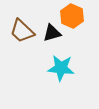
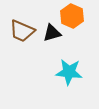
brown trapezoid: rotated 20 degrees counterclockwise
cyan star: moved 8 px right, 4 px down
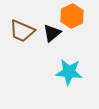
orange hexagon: rotated 10 degrees clockwise
black triangle: rotated 24 degrees counterclockwise
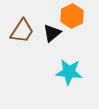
brown trapezoid: rotated 80 degrees counterclockwise
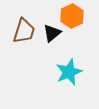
brown trapezoid: moved 2 px right; rotated 16 degrees counterclockwise
cyan star: rotated 28 degrees counterclockwise
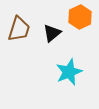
orange hexagon: moved 8 px right, 1 px down
brown trapezoid: moved 5 px left, 2 px up
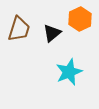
orange hexagon: moved 2 px down
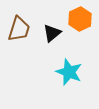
cyan star: rotated 28 degrees counterclockwise
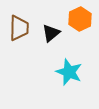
brown trapezoid: moved 1 px up; rotated 16 degrees counterclockwise
black triangle: moved 1 px left
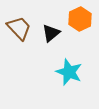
brown trapezoid: rotated 44 degrees counterclockwise
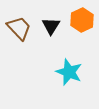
orange hexagon: moved 2 px right, 1 px down
black triangle: moved 7 px up; rotated 18 degrees counterclockwise
